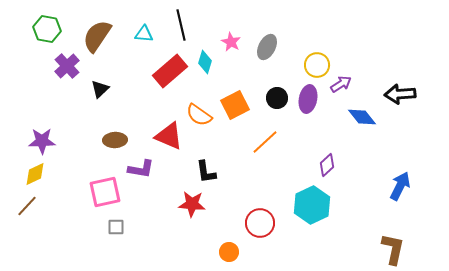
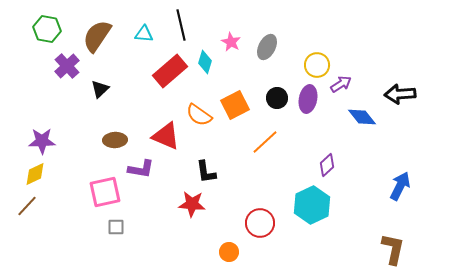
red triangle: moved 3 px left
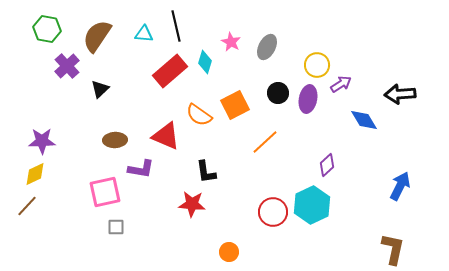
black line: moved 5 px left, 1 px down
black circle: moved 1 px right, 5 px up
blue diamond: moved 2 px right, 3 px down; rotated 8 degrees clockwise
red circle: moved 13 px right, 11 px up
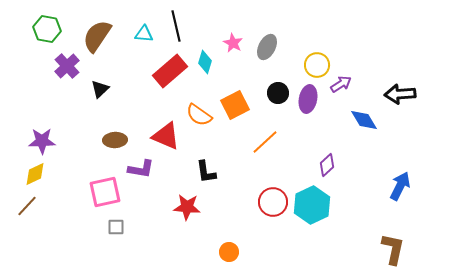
pink star: moved 2 px right, 1 px down
red star: moved 5 px left, 3 px down
red circle: moved 10 px up
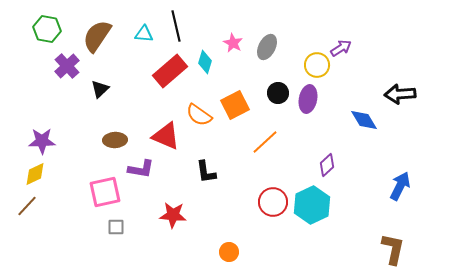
purple arrow: moved 36 px up
red star: moved 14 px left, 8 px down
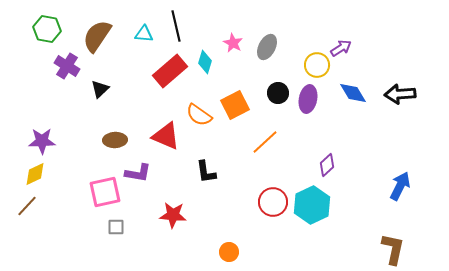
purple cross: rotated 15 degrees counterclockwise
blue diamond: moved 11 px left, 27 px up
purple L-shape: moved 3 px left, 4 px down
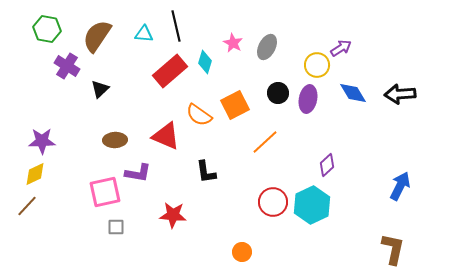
orange circle: moved 13 px right
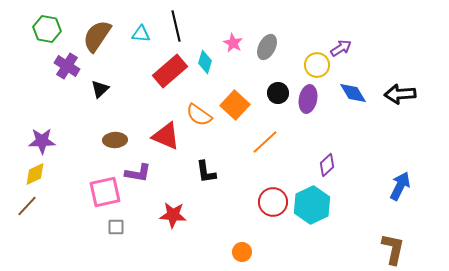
cyan triangle: moved 3 px left
orange square: rotated 20 degrees counterclockwise
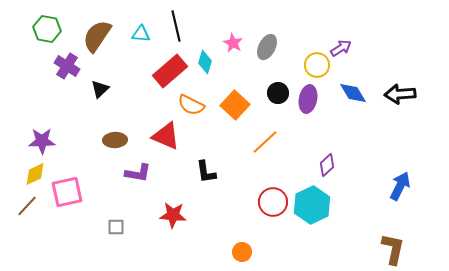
orange semicircle: moved 8 px left, 10 px up; rotated 8 degrees counterclockwise
pink square: moved 38 px left
